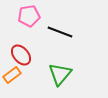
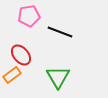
green triangle: moved 2 px left, 3 px down; rotated 10 degrees counterclockwise
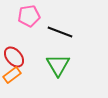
red ellipse: moved 7 px left, 2 px down
green triangle: moved 12 px up
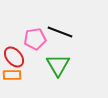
pink pentagon: moved 6 px right, 23 px down
orange rectangle: rotated 36 degrees clockwise
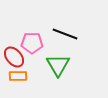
black line: moved 5 px right, 2 px down
pink pentagon: moved 3 px left, 4 px down; rotated 10 degrees clockwise
orange rectangle: moved 6 px right, 1 px down
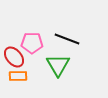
black line: moved 2 px right, 5 px down
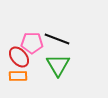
black line: moved 10 px left
red ellipse: moved 5 px right
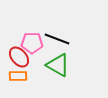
green triangle: rotated 30 degrees counterclockwise
